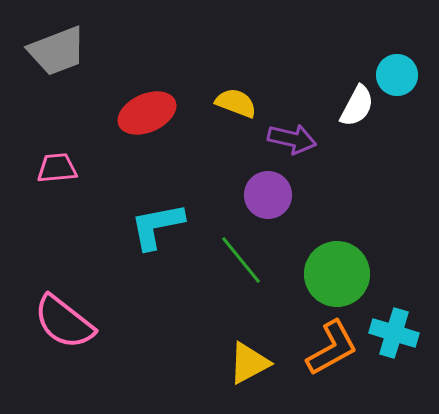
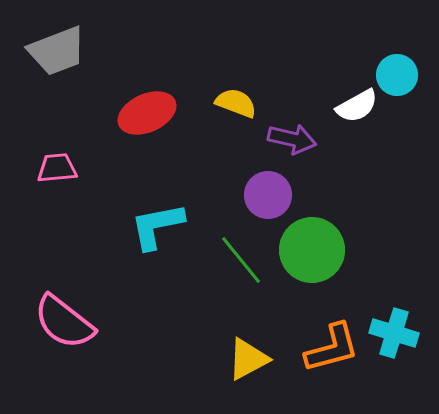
white semicircle: rotated 33 degrees clockwise
green circle: moved 25 px left, 24 px up
orange L-shape: rotated 14 degrees clockwise
yellow triangle: moved 1 px left, 4 px up
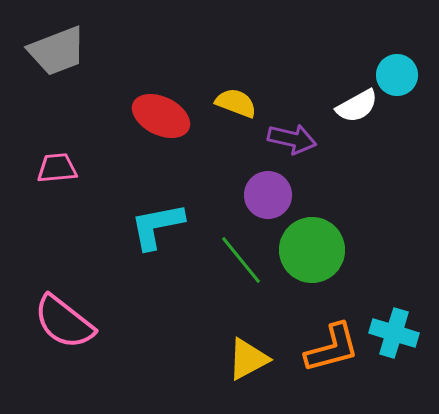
red ellipse: moved 14 px right, 3 px down; rotated 50 degrees clockwise
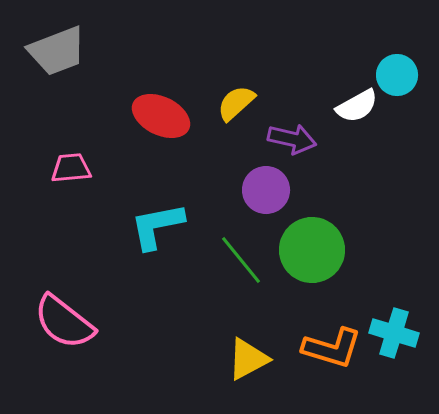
yellow semicircle: rotated 63 degrees counterclockwise
pink trapezoid: moved 14 px right
purple circle: moved 2 px left, 5 px up
orange L-shape: rotated 32 degrees clockwise
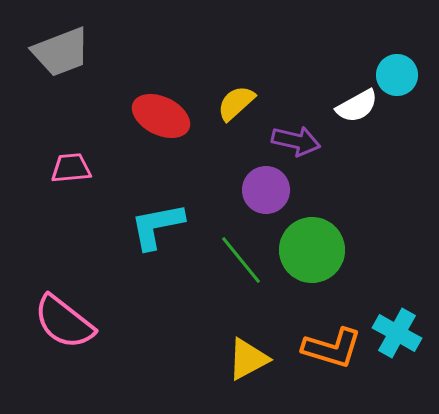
gray trapezoid: moved 4 px right, 1 px down
purple arrow: moved 4 px right, 2 px down
cyan cross: moved 3 px right; rotated 12 degrees clockwise
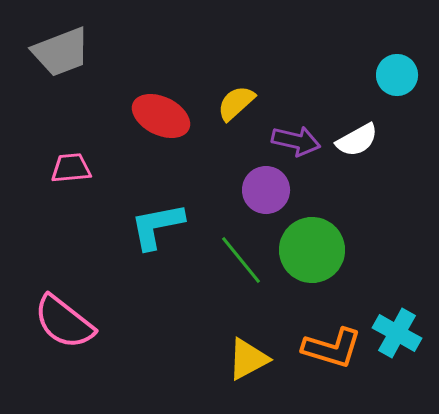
white semicircle: moved 34 px down
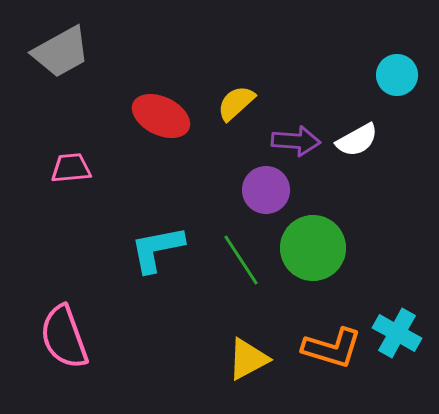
gray trapezoid: rotated 8 degrees counterclockwise
purple arrow: rotated 9 degrees counterclockwise
cyan L-shape: moved 23 px down
green circle: moved 1 px right, 2 px up
green line: rotated 6 degrees clockwise
pink semicircle: moved 15 px down; rotated 32 degrees clockwise
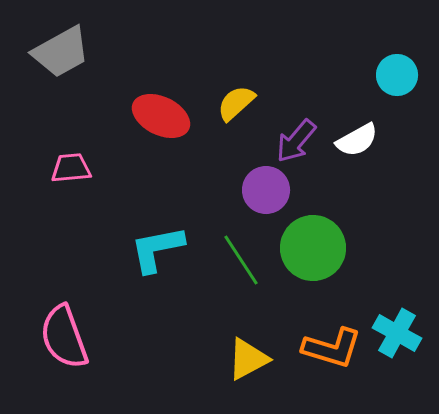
purple arrow: rotated 126 degrees clockwise
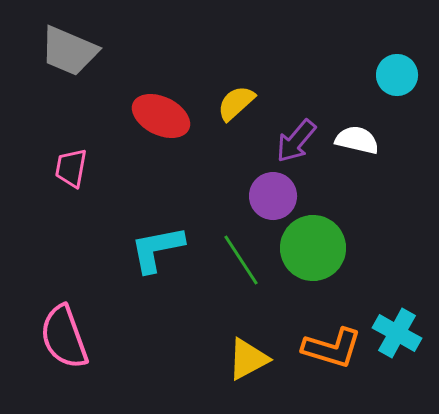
gray trapezoid: moved 8 px right, 1 px up; rotated 52 degrees clockwise
white semicircle: rotated 138 degrees counterclockwise
pink trapezoid: rotated 75 degrees counterclockwise
purple circle: moved 7 px right, 6 px down
